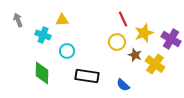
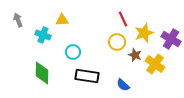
cyan circle: moved 6 px right, 1 px down
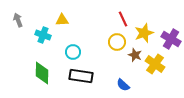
black rectangle: moved 6 px left
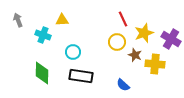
yellow cross: rotated 30 degrees counterclockwise
